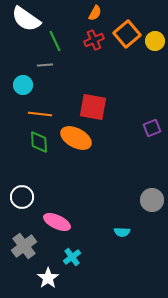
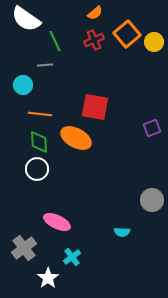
orange semicircle: rotated 21 degrees clockwise
yellow circle: moved 1 px left, 1 px down
red square: moved 2 px right
white circle: moved 15 px right, 28 px up
gray cross: moved 2 px down
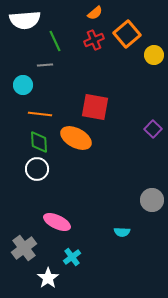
white semicircle: moved 1 px left, 1 px down; rotated 40 degrees counterclockwise
yellow circle: moved 13 px down
purple square: moved 1 px right, 1 px down; rotated 24 degrees counterclockwise
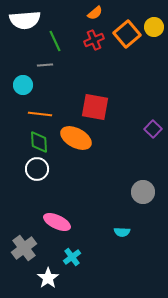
yellow circle: moved 28 px up
gray circle: moved 9 px left, 8 px up
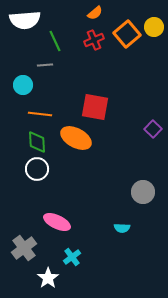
green diamond: moved 2 px left
cyan semicircle: moved 4 px up
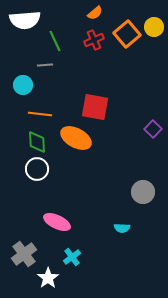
gray cross: moved 6 px down
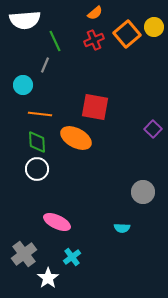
gray line: rotated 63 degrees counterclockwise
